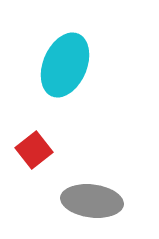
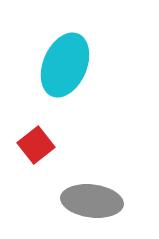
red square: moved 2 px right, 5 px up
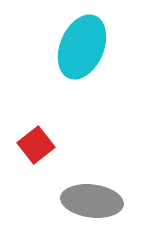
cyan ellipse: moved 17 px right, 18 px up
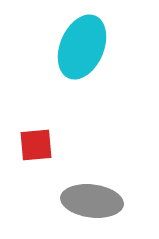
red square: rotated 33 degrees clockwise
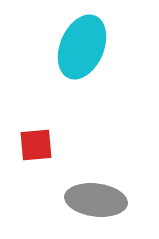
gray ellipse: moved 4 px right, 1 px up
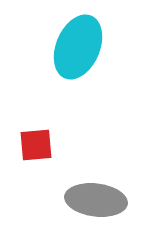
cyan ellipse: moved 4 px left
